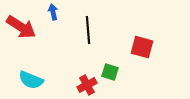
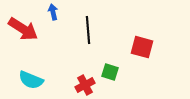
red arrow: moved 2 px right, 2 px down
red cross: moved 2 px left
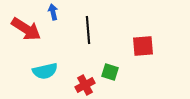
red arrow: moved 3 px right
red square: moved 1 px right, 1 px up; rotated 20 degrees counterclockwise
cyan semicircle: moved 14 px right, 9 px up; rotated 35 degrees counterclockwise
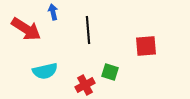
red square: moved 3 px right
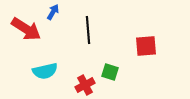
blue arrow: rotated 42 degrees clockwise
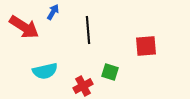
red arrow: moved 2 px left, 2 px up
red cross: moved 2 px left, 1 px down
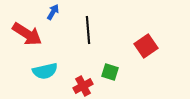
red arrow: moved 3 px right, 7 px down
red square: rotated 30 degrees counterclockwise
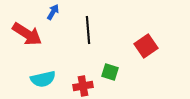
cyan semicircle: moved 2 px left, 8 px down
red cross: rotated 18 degrees clockwise
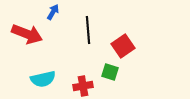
red arrow: rotated 12 degrees counterclockwise
red square: moved 23 px left
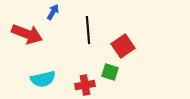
red cross: moved 2 px right, 1 px up
